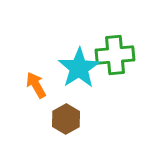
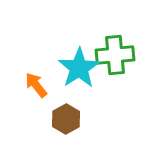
orange arrow: rotated 8 degrees counterclockwise
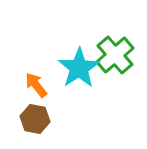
green cross: rotated 36 degrees counterclockwise
brown hexagon: moved 31 px left; rotated 20 degrees counterclockwise
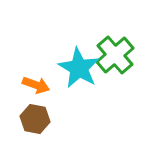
cyan star: rotated 9 degrees counterclockwise
orange arrow: rotated 148 degrees clockwise
